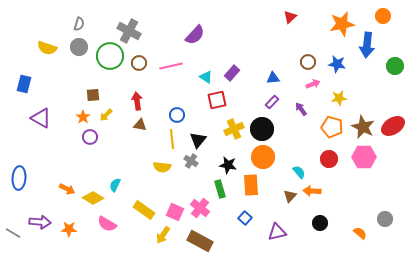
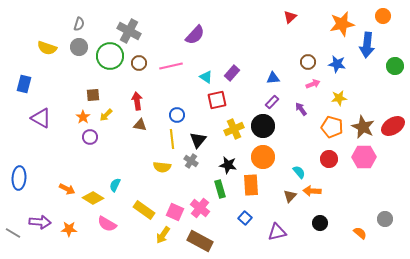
black circle at (262, 129): moved 1 px right, 3 px up
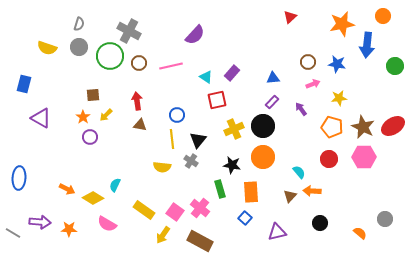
black star at (228, 165): moved 4 px right
orange rectangle at (251, 185): moved 7 px down
pink square at (175, 212): rotated 12 degrees clockwise
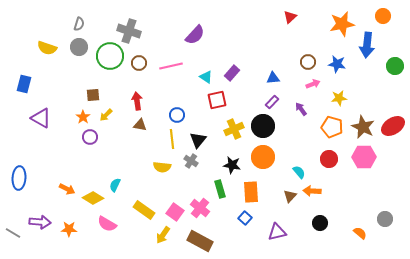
gray cross at (129, 31): rotated 10 degrees counterclockwise
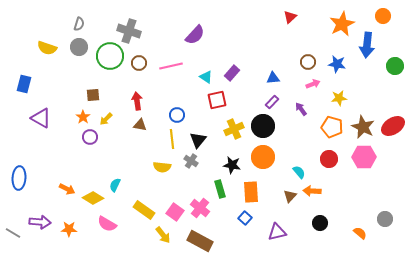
orange star at (342, 24): rotated 15 degrees counterclockwise
yellow arrow at (106, 115): moved 4 px down
yellow arrow at (163, 235): rotated 72 degrees counterclockwise
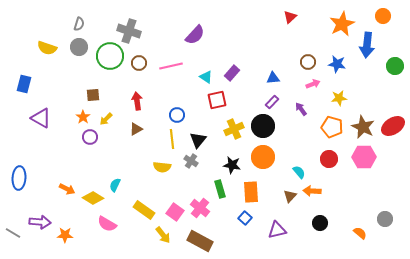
brown triangle at (140, 125): moved 4 px left, 4 px down; rotated 40 degrees counterclockwise
orange star at (69, 229): moved 4 px left, 6 px down
purple triangle at (277, 232): moved 2 px up
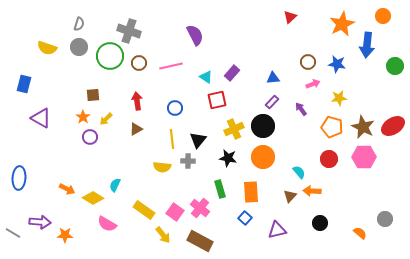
purple semicircle at (195, 35): rotated 70 degrees counterclockwise
blue circle at (177, 115): moved 2 px left, 7 px up
gray cross at (191, 161): moved 3 px left; rotated 32 degrees counterclockwise
black star at (232, 165): moved 4 px left, 7 px up
